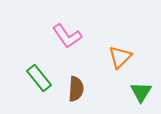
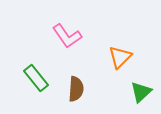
green rectangle: moved 3 px left
green triangle: rotated 15 degrees clockwise
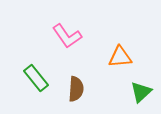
orange triangle: rotated 40 degrees clockwise
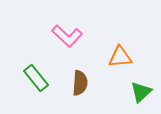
pink L-shape: rotated 12 degrees counterclockwise
brown semicircle: moved 4 px right, 6 px up
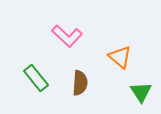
orange triangle: rotated 45 degrees clockwise
green triangle: rotated 20 degrees counterclockwise
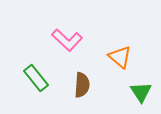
pink L-shape: moved 4 px down
brown semicircle: moved 2 px right, 2 px down
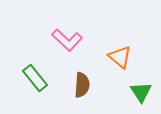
green rectangle: moved 1 px left
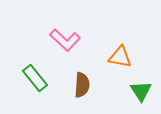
pink L-shape: moved 2 px left
orange triangle: rotated 30 degrees counterclockwise
green triangle: moved 1 px up
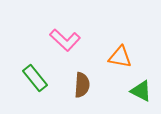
green triangle: rotated 30 degrees counterclockwise
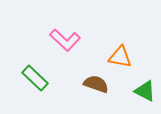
green rectangle: rotated 8 degrees counterclockwise
brown semicircle: moved 14 px right, 1 px up; rotated 75 degrees counterclockwise
green triangle: moved 4 px right
